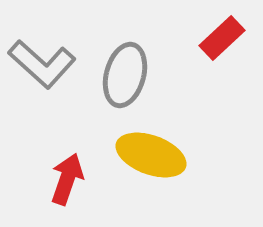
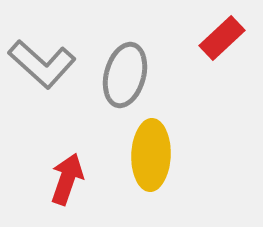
yellow ellipse: rotated 72 degrees clockwise
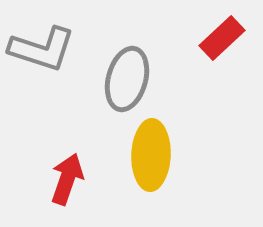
gray L-shape: moved 15 px up; rotated 24 degrees counterclockwise
gray ellipse: moved 2 px right, 4 px down
